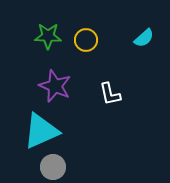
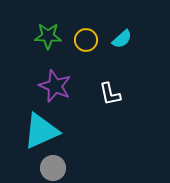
cyan semicircle: moved 22 px left, 1 px down
gray circle: moved 1 px down
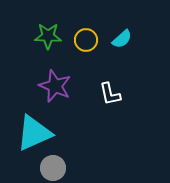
cyan triangle: moved 7 px left, 2 px down
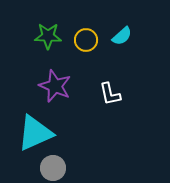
cyan semicircle: moved 3 px up
cyan triangle: moved 1 px right
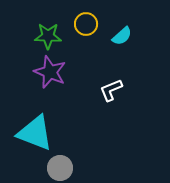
yellow circle: moved 16 px up
purple star: moved 5 px left, 14 px up
white L-shape: moved 1 px right, 4 px up; rotated 80 degrees clockwise
cyan triangle: rotated 45 degrees clockwise
gray circle: moved 7 px right
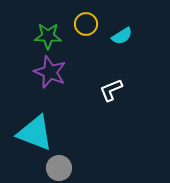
cyan semicircle: rotated 10 degrees clockwise
gray circle: moved 1 px left
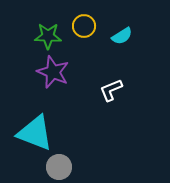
yellow circle: moved 2 px left, 2 px down
purple star: moved 3 px right
gray circle: moved 1 px up
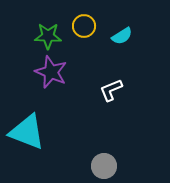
purple star: moved 2 px left
cyan triangle: moved 8 px left, 1 px up
gray circle: moved 45 px right, 1 px up
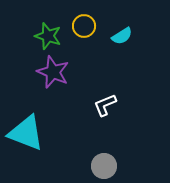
green star: rotated 16 degrees clockwise
purple star: moved 2 px right
white L-shape: moved 6 px left, 15 px down
cyan triangle: moved 1 px left, 1 px down
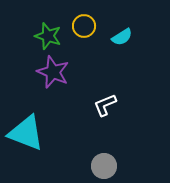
cyan semicircle: moved 1 px down
